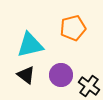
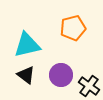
cyan triangle: moved 3 px left
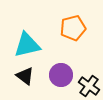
black triangle: moved 1 px left, 1 px down
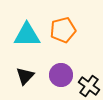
orange pentagon: moved 10 px left, 2 px down
cyan triangle: moved 10 px up; rotated 12 degrees clockwise
black triangle: rotated 36 degrees clockwise
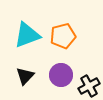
orange pentagon: moved 6 px down
cyan triangle: rotated 20 degrees counterclockwise
black cross: rotated 25 degrees clockwise
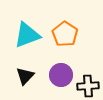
orange pentagon: moved 2 px right, 2 px up; rotated 25 degrees counterclockwise
black cross: moved 1 px left; rotated 25 degrees clockwise
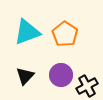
cyan triangle: moved 3 px up
black cross: moved 1 px left; rotated 25 degrees counterclockwise
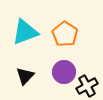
cyan triangle: moved 2 px left
purple circle: moved 3 px right, 3 px up
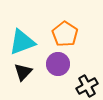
cyan triangle: moved 3 px left, 10 px down
purple circle: moved 6 px left, 8 px up
black triangle: moved 2 px left, 4 px up
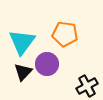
orange pentagon: rotated 25 degrees counterclockwise
cyan triangle: rotated 32 degrees counterclockwise
purple circle: moved 11 px left
